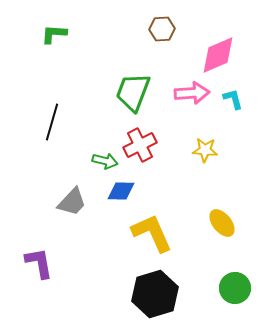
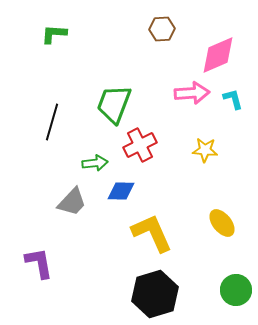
green trapezoid: moved 19 px left, 12 px down
green arrow: moved 10 px left, 2 px down; rotated 20 degrees counterclockwise
green circle: moved 1 px right, 2 px down
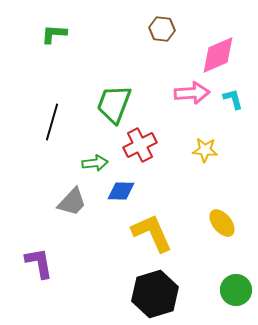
brown hexagon: rotated 10 degrees clockwise
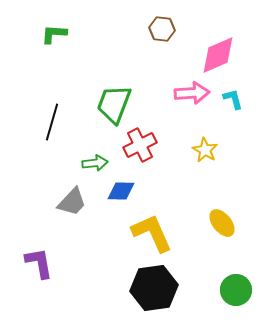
yellow star: rotated 25 degrees clockwise
black hexagon: moved 1 px left, 6 px up; rotated 9 degrees clockwise
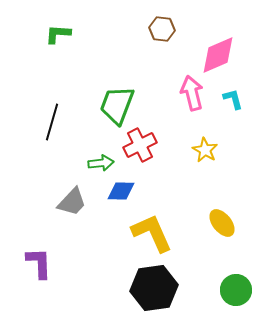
green L-shape: moved 4 px right
pink arrow: rotated 100 degrees counterclockwise
green trapezoid: moved 3 px right, 1 px down
green arrow: moved 6 px right
purple L-shape: rotated 8 degrees clockwise
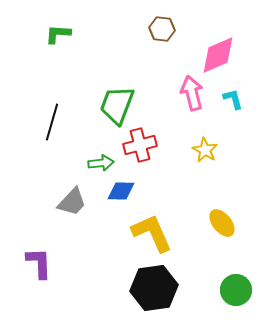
red cross: rotated 12 degrees clockwise
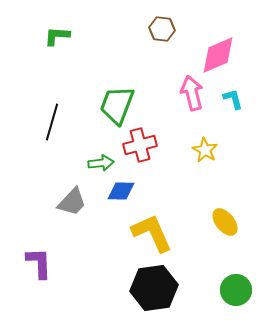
green L-shape: moved 1 px left, 2 px down
yellow ellipse: moved 3 px right, 1 px up
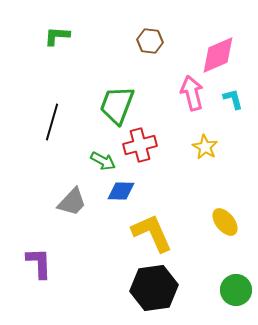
brown hexagon: moved 12 px left, 12 px down
yellow star: moved 3 px up
green arrow: moved 2 px right, 2 px up; rotated 35 degrees clockwise
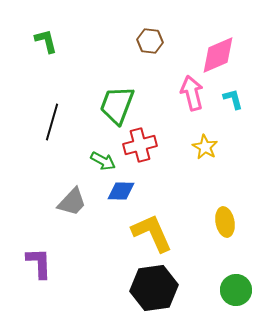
green L-shape: moved 11 px left, 5 px down; rotated 72 degrees clockwise
yellow ellipse: rotated 28 degrees clockwise
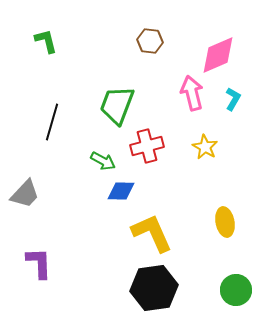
cyan L-shape: rotated 45 degrees clockwise
red cross: moved 7 px right, 1 px down
gray trapezoid: moved 47 px left, 8 px up
